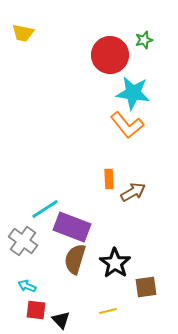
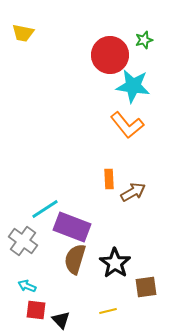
cyan star: moved 7 px up
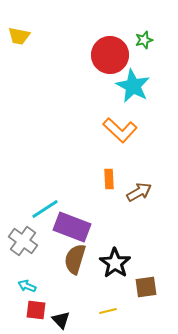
yellow trapezoid: moved 4 px left, 3 px down
cyan star: rotated 20 degrees clockwise
orange L-shape: moved 7 px left, 5 px down; rotated 8 degrees counterclockwise
brown arrow: moved 6 px right
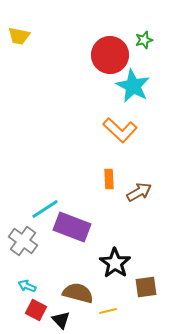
brown semicircle: moved 3 px right, 34 px down; rotated 88 degrees clockwise
red square: rotated 20 degrees clockwise
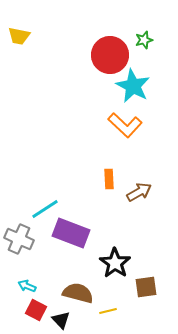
orange L-shape: moved 5 px right, 5 px up
purple rectangle: moved 1 px left, 6 px down
gray cross: moved 4 px left, 2 px up; rotated 12 degrees counterclockwise
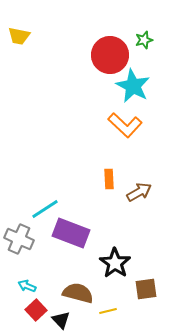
brown square: moved 2 px down
red square: rotated 20 degrees clockwise
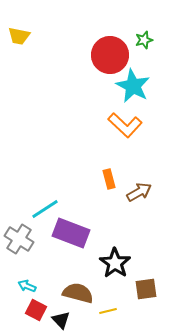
orange rectangle: rotated 12 degrees counterclockwise
gray cross: rotated 8 degrees clockwise
red square: rotated 20 degrees counterclockwise
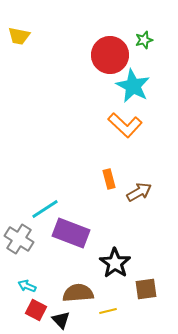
brown semicircle: rotated 20 degrees counterclockwise
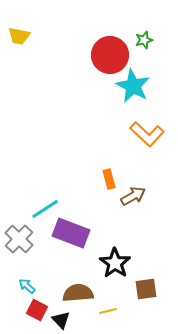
orange L-shape: moved 22 px right, 9 px down
brown arrow: moved 6 px left, 4 px down
gray cross: rotated 12 degrees clockwise
cyan arrow: rotated 18 degrees clockwise
red square: moved 1 px right
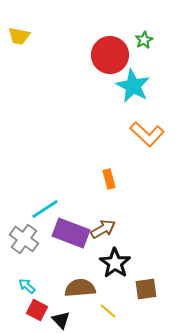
green star: rotated 12 degrees counterclockwise
brown arrow: moved 30 px left, 33 px down
gray cross: moved 5 px right; rotated 8 degrees counterclockwise
brown semicircle: moved 2 px right, 5 px up
yellow line: rotated 54 degrees clockwise
